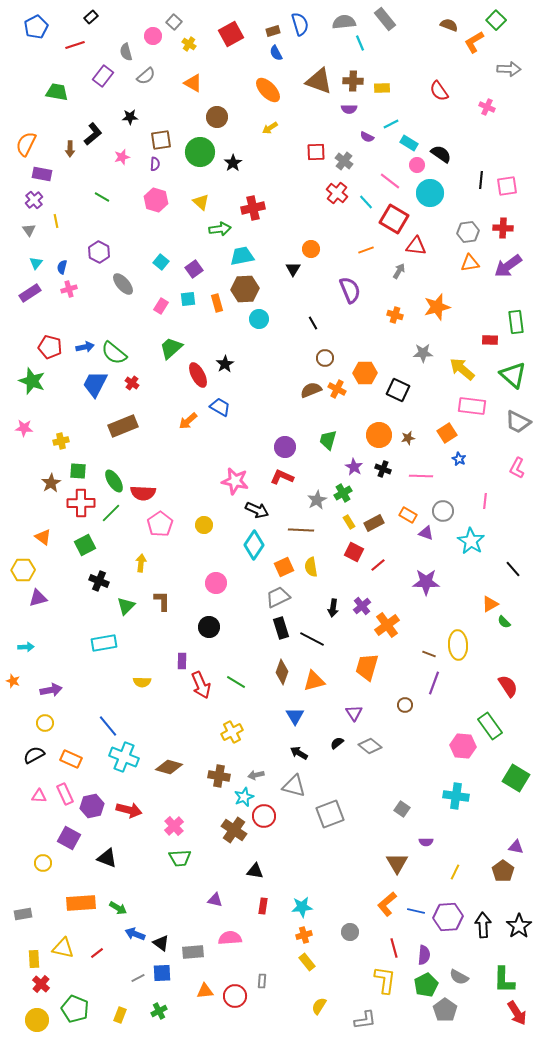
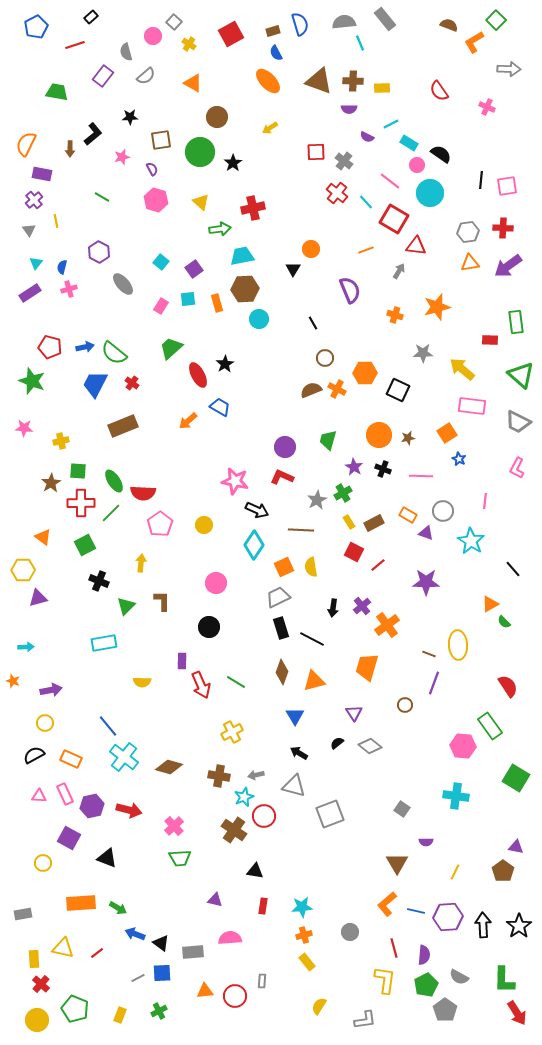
orange ellipse at (268, 90): moved 9 px up
purple semicircle at (155, 164): moved 3 px left, 5 px down; rotated 32 degrees counterclockwise
green triangle at (513, 375): moved 8 px right
cyan cross at (124, 757): rotated 16 degrees clockwise
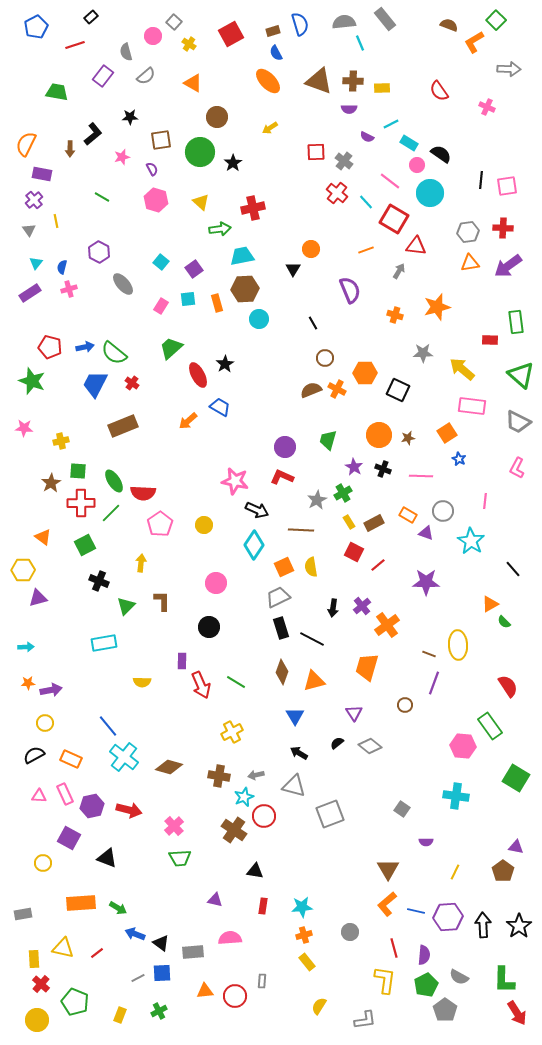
orange star at (13, 681): moved 15 px right, 2 px down; rotated 24 degrees counterclockwise
brown triangle at (397, 863): moved 9 px left, 6 px down
green pentagon at (75, 1009): moved 7 px up
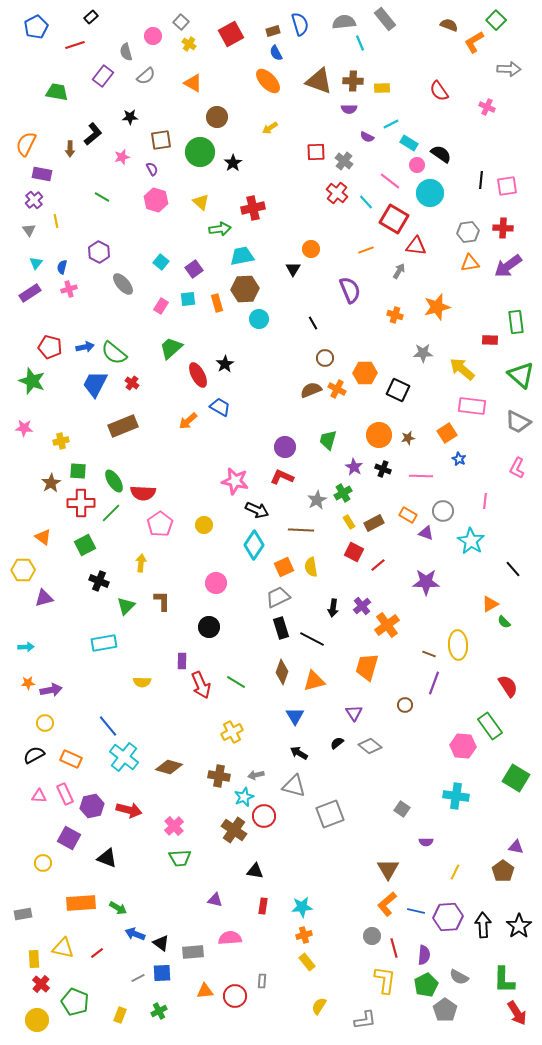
gray square at (174, 22): moved 7 px right
purple triangle at (38, 598): moved 6 px right
gray circle at (350, 932): moved 22 px right, 4 px down
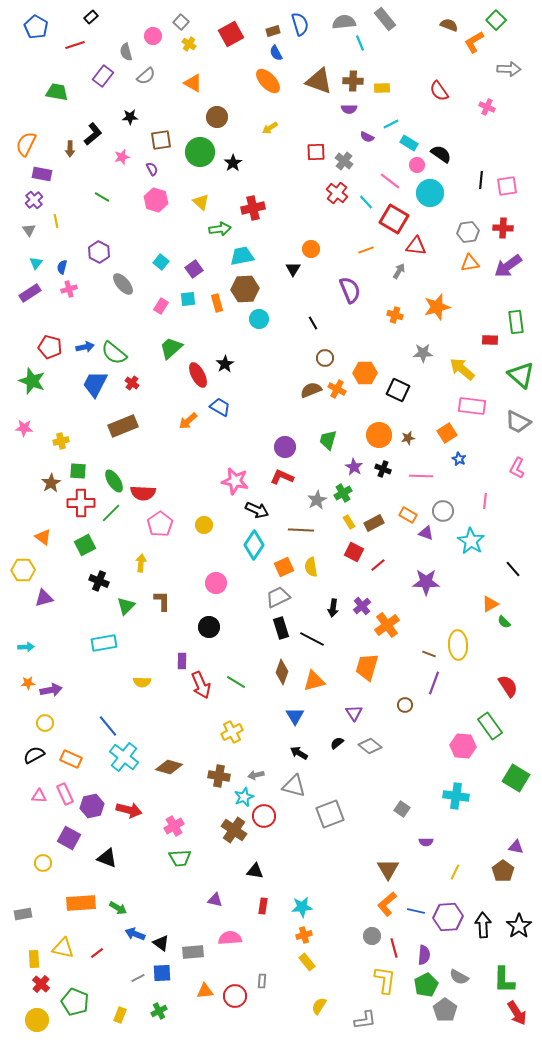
blue pentagon at (36, 27): rotated 15 degrees counterclockwise
pink cross at (174, 826): rotated 12 degrees clockwise
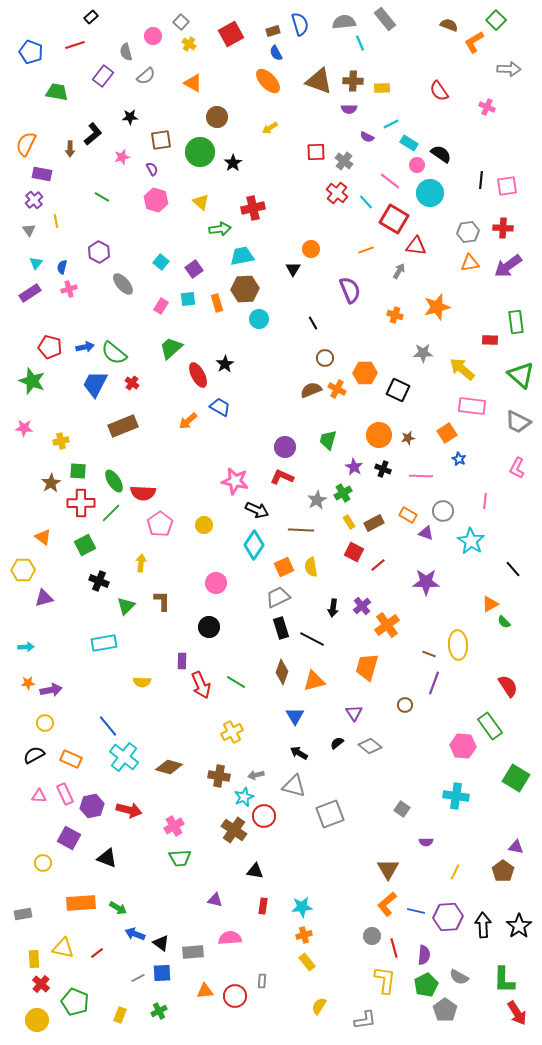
blue pentagon at (36, 27): moved 5 px left, 25 px down; rotated 10 degrees counterclockwise
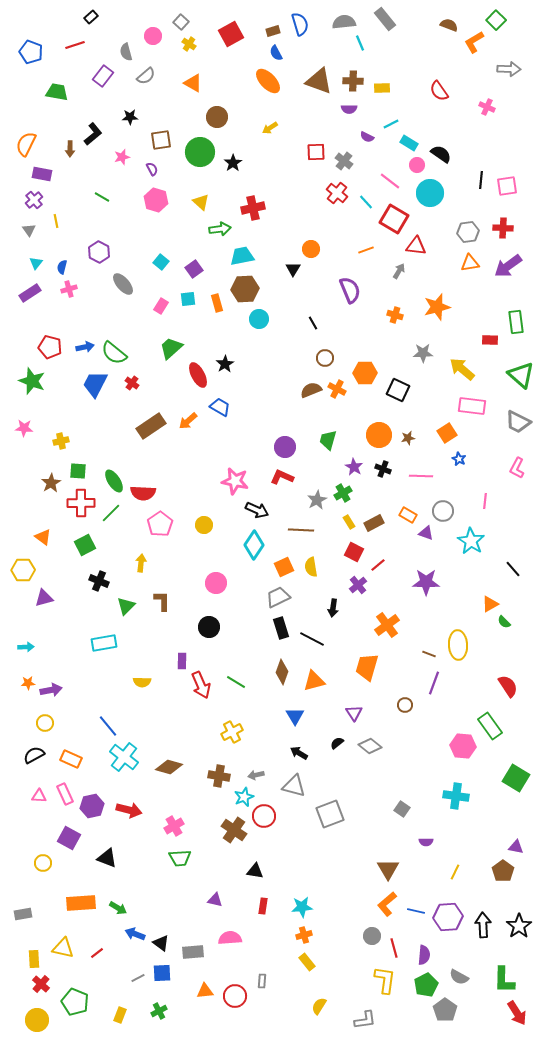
brown rectangle at (123, 426): moved 28 px right; rotated 12 degrees counterclockwise
purple cross at (362, 606): moved 4 px left, 21 px up
